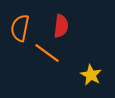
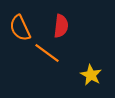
orange semicircle: rotated 36 degrees counterclockwise
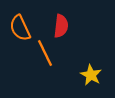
orange line: moved 2 px left; rotated 28 degrees clockwise
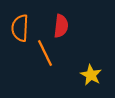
orange semicircle: rotated 28 degrees clockwise
